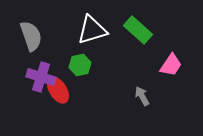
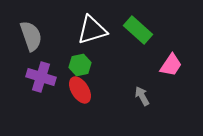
red ellipse: moved 22 px right
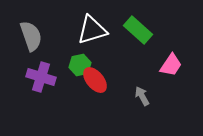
red ellipse: moved 15 px right, 10 px up; rotated 8 degrees counterclockwise
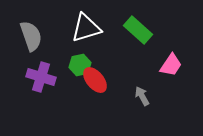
white triangle: moved 6 px left, 2 px up
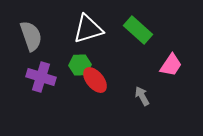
white triangle: moved 2 px right, 1 px down
green hexagon: rotated 10 degrees clockwise
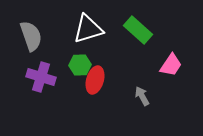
red ellipse: rotated 56 degrees clockwise
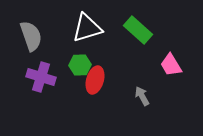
white triangle: moved 1 px left, 1 px up
pink trapezoid: rotated 115 degrees clockwise
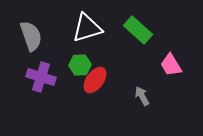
red ellipse: rotated 20 degrees clockwise
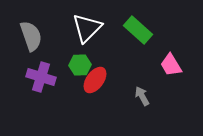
white triangle: rotated 28 degrees counterclockwise
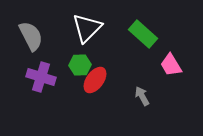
green rectangle: moved 5 px right, 4 px down
gray semicircle: rotated 8 degrees counterclockwise
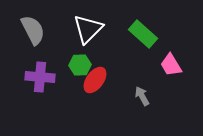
white triangle: moved 1 px right, 1 px down
gray semicircle: moved 2 px right, 6 px up
purple cross: moved 1 px left; rotated 12 degrees counterclockwise
